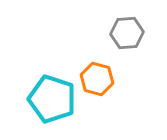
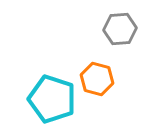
gray hexagon: moved 7 px left, 4 px up
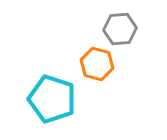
orange hexagon: moved 15 px up
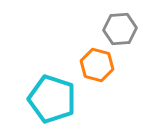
orange hexagon: moved 1 px down
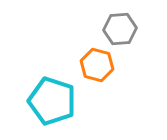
cyan pentagon: moved 2 px down
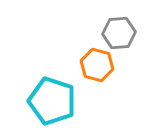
gray hexagon: moved 1 px left, 4 px down
